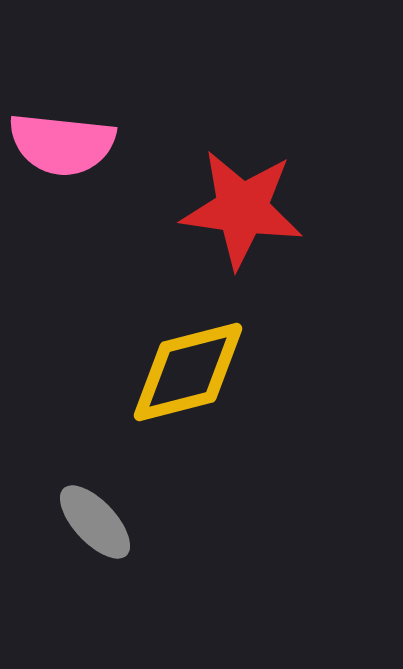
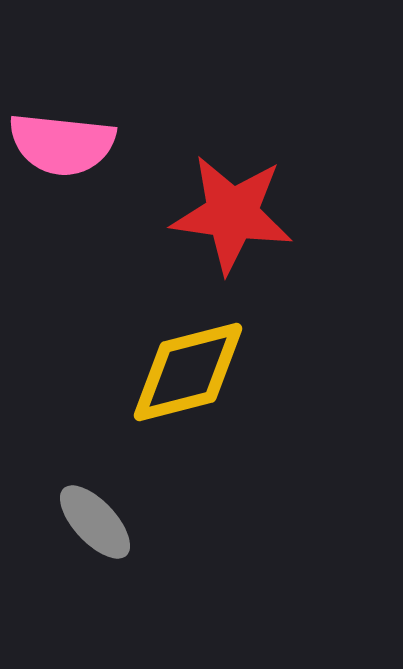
red star: moved 10 px left, 5 px down
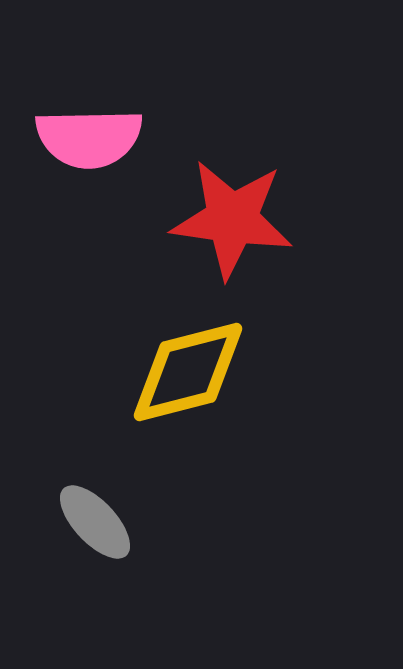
pink semicircle: moved 27 px right, 6 px up; rotated 7 degrees counterclockwise
red star: moved 5 px down
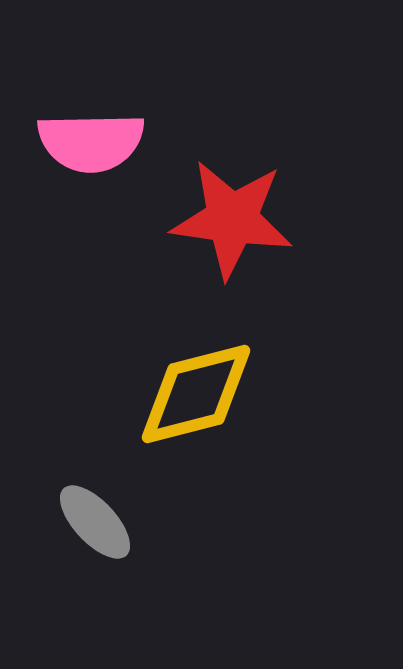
pink semicircle: moved 2 px right, 4 px down
yellow diamond: moved 8 px right, 22 px down
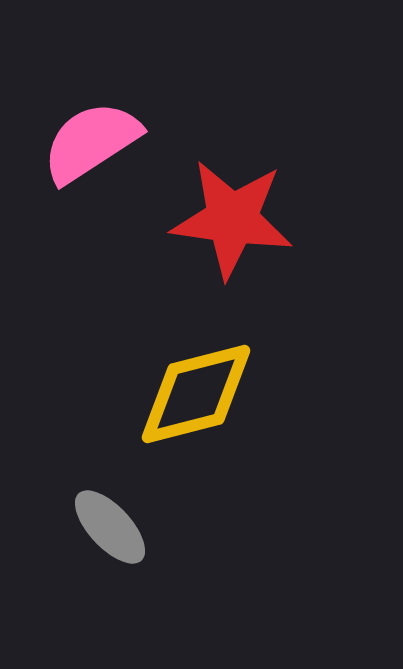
pink semicircle: rotated 148 degrees clockwise
gray ellipse: moved 15 px right, 5 px down
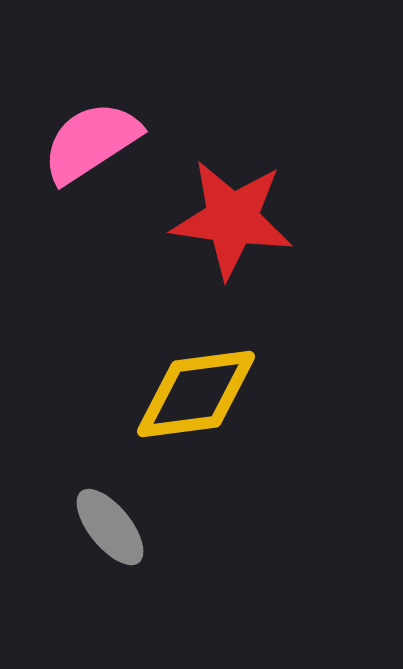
yellow diamond: rotated 7 degrees clockwise
gray ellipse: rotated 4 degrees clockwise
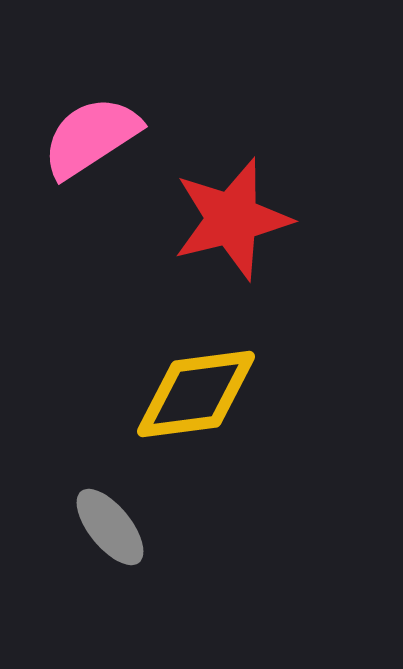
pink semicircle: moved 5 px up
red star: rotated 22 degrees counterclockwise
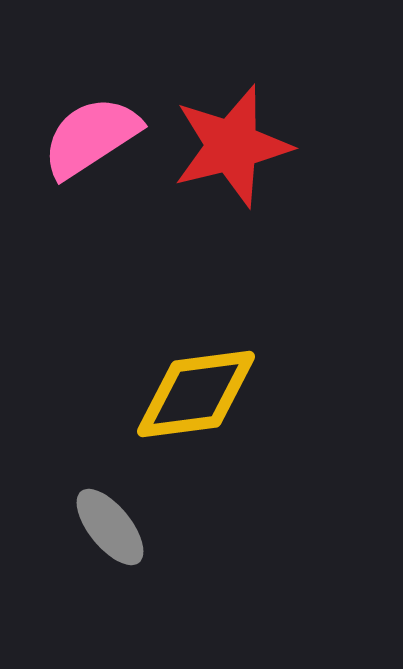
red star: moved 73 px up
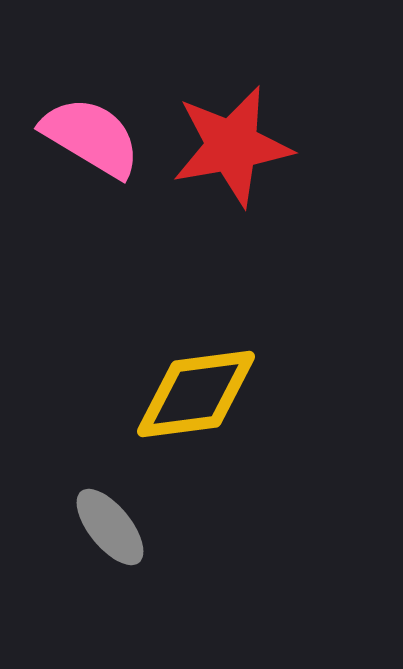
pink semicircle: rotated 64 degrees clockwise
red star: rotated 4 degrees clockwise
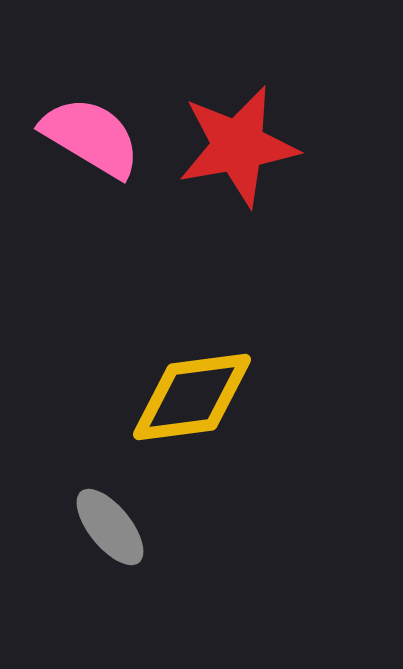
red star: moved 6 px right
yellow diamond: moved 4 px left, 3 px down
